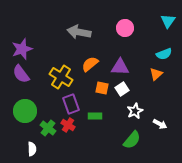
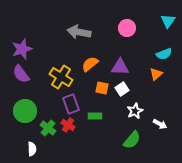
pink circle: moved 2 px right
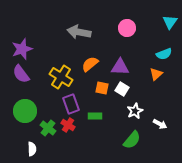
cyan triangle: moved 2 px right, 1 px down
white square: rotated 24 degrees counterclockwise
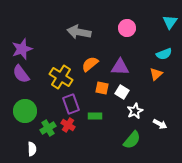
white square: moved 3 px down
green cross: rotated 21 degrees clockwise
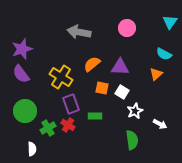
cyan semicircle: rotated 49 degrees clockwise
orange semicircle: moved 2 px right
green semicircle: rotated 48 degrees counterclockwise
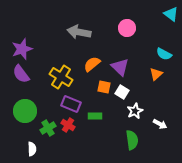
cyan triangle: moved 1 px right, 8 px up; rotated 28 degrees counterclockwise
purple triangle: rotated 42 degrees clockwise
orange square: moved 2 px right, 1 px up
purple rectangle: rotated 48 degrees counterclockwise
